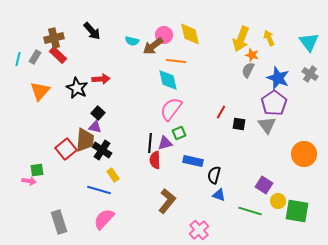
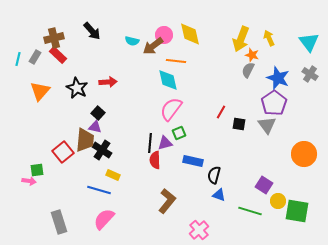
red arrow at (101, 79): moved 7 px right, 3 px down
red square at (66, 149): moved 3 px left, 3 px down
yellow rectangle at (113, 175): rotated 32 degrees counterclockwise
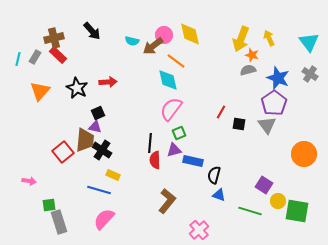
orange line at (176, 61): rotated 30 degrees clockwise
gray semicircle at (248, 70): rotated 49 degrees clockwise
black square at (98, 113): rotated 24 degrees clockwise
purple triangle at (165, 143): moved 9 px right, 7 px down
green square at (37, 170): moved 12 px right, 35 px down
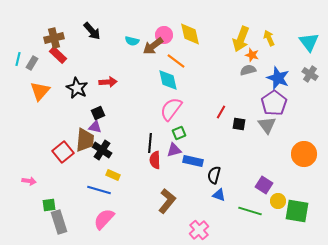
gray rectangle at (35, 57): moved 3 px left, 6 px down
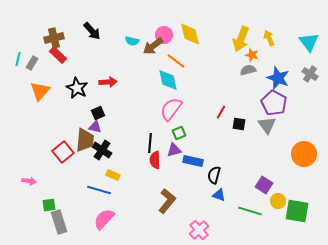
purple pentagon at (274, 103): rotated 10 degrees counterclockwise
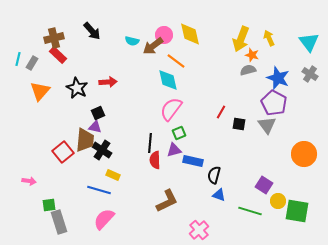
brown L-shape at (167, 201): rotated 25 degrees clockwise
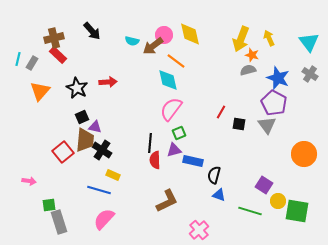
black square at (98, 113): moved 16 px left, 4 px down
